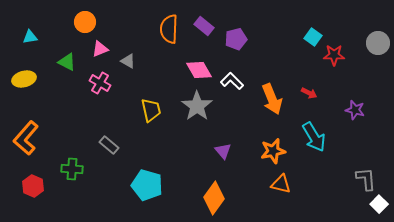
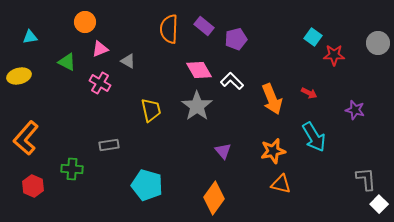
yellow ellipse: moved 5 px left, 3 px up
gray rectangle: rotated 48 degrees counterclockwise
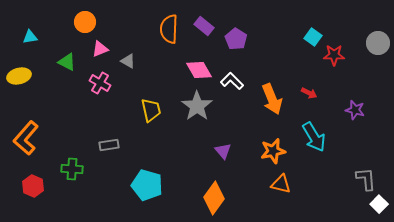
purple pentagon: rotated 25 degrees counterclockwise
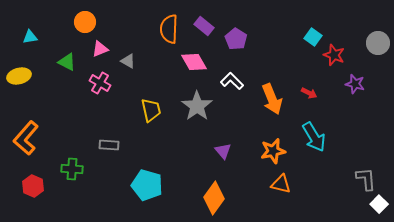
red star: rotated 20 degrees clockwise
pink diamond: moved 5 px left, 8 px up
purple star: moved 26 px up
gray rectangle: rotated 12 degrees clockwise
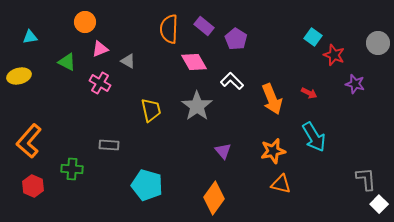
orange L-shape: moved 3 px right, 3 px down
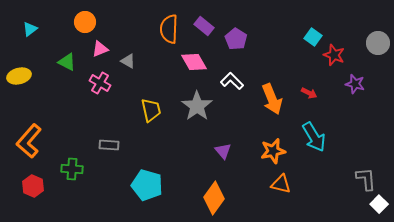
cyan triangle: moved 8 px up; rotated 28 degrees counterclockwise
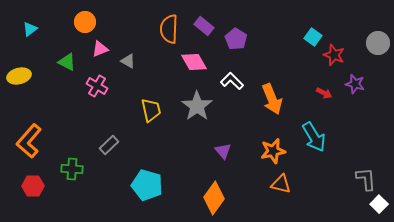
pink cross: moved 3 px left, 3 px down
red arrow: moved 15 px right
gray rectangle: rotated 48 degrees counterclockwise
red hexagon: rotated 25 degrees counterclockwise
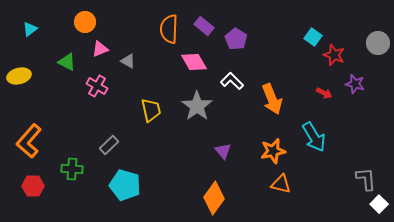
cyan pentagon: moved 22 px left
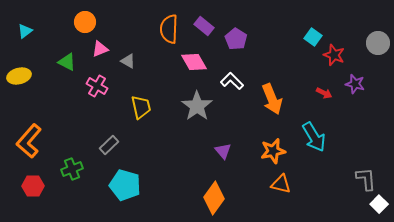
cyan triangle: moved 5 px left, 2 px down
yellow trapezoid: moved 10 px left, 3 px up
green cross: rotated 25 degrees counterclockwise
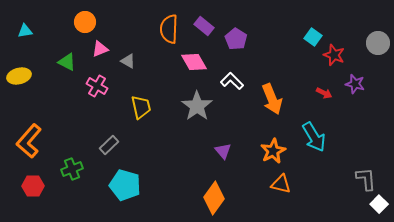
cyan triangle: rotated 28 degrees clockwise
orange star: rotated 15 degrees counterclockwise
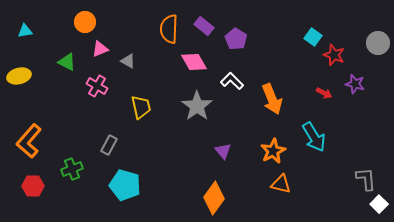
gray rectangle: rotated 18 degrees counterclockwise
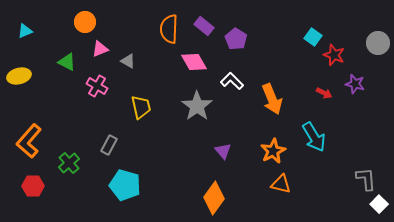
cyan triangle: rotated 14 degrees counterclockwise
green cross: moved 3 px left, 6 px up; rotated 20 degrees counterclockwise
